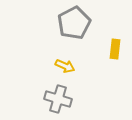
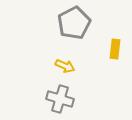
gray cross: moved 2 px right
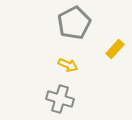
yellow rectangle: rotated 36 degrees clockwise
yellow arrow: moved 3 px right, 1 px up
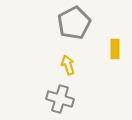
yellow rectangle: rotated 42 degrees counterclockwise
yellow arrow: rotated 132 degrees counterclockwise
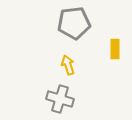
gray pentagon: rotated 20 degrees clockwise
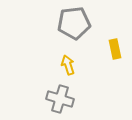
yellow rectangle: rotated 12 degrees counterclockwise
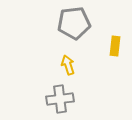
yellow rectangle: moved 3 px up; rotated 18 degrees clockwise
gray cross: rotated 24 degrees counterclockwise
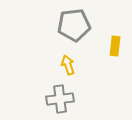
gray pentagon: moved 2 px down
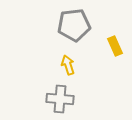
yellow rectangle: rotated 30 degrees counterclockwise
gray cross: rotated 12 degrees clockwise
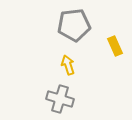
gray cross: rotated 12 degrees clockwise
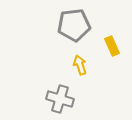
yellow rectangle: moved 3 px left
yellow arrow: moved 12 px right
